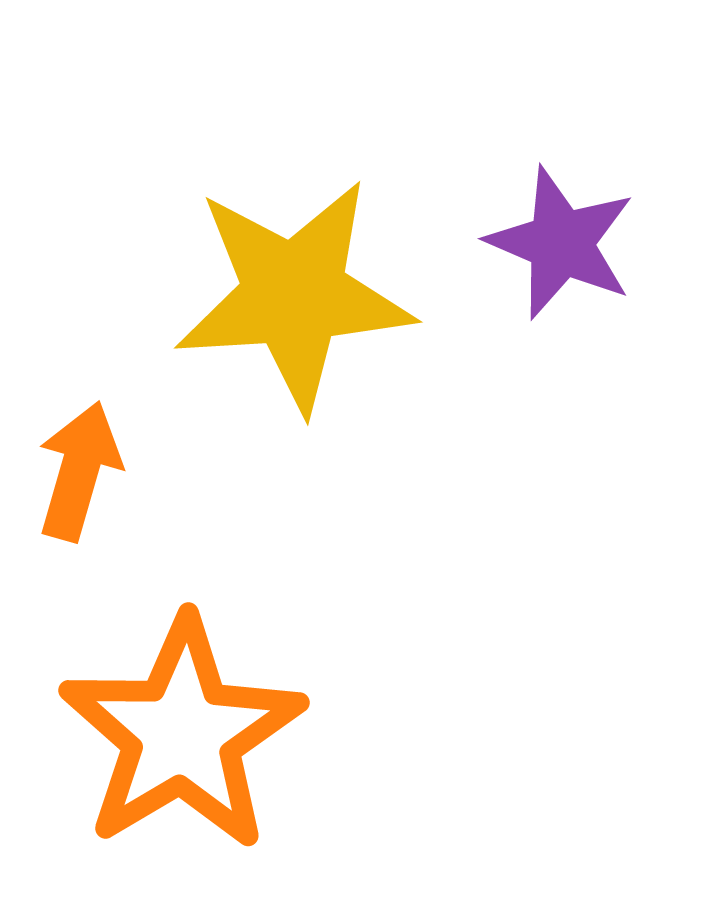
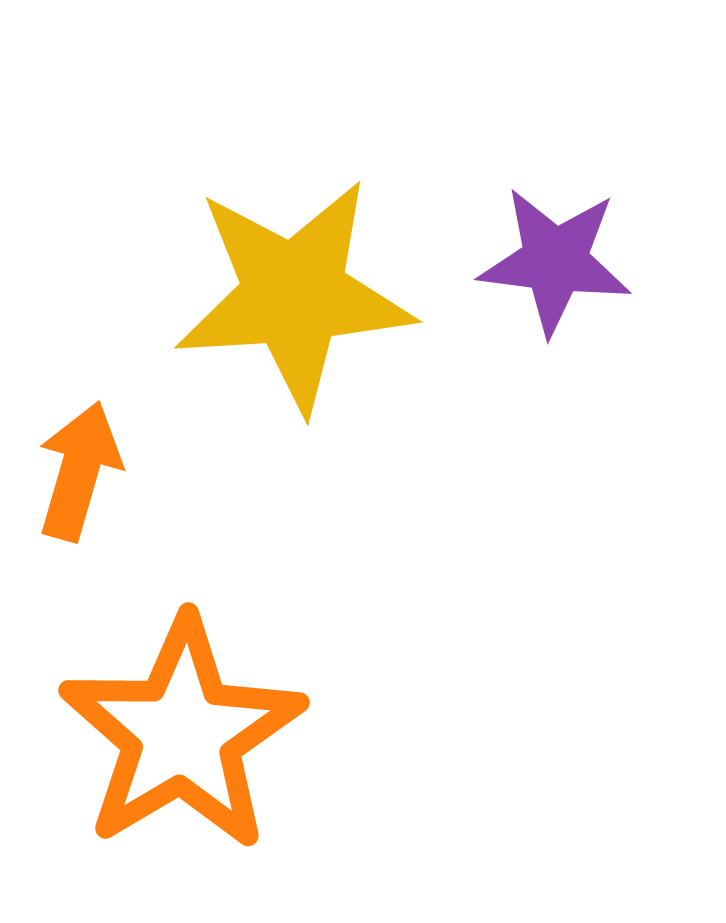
purple star: moved 6 px left, 18 px down; rotated 16 degrees counterclockwise
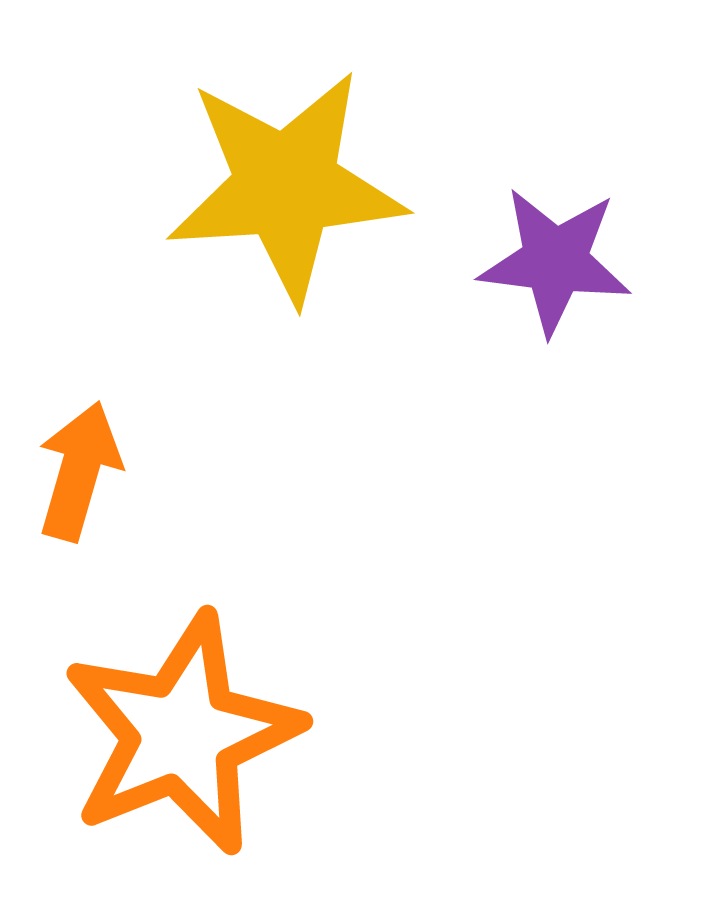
yellow star: moved 8 px left, 109 px up
orange star: rotated 9 degrees clockwise
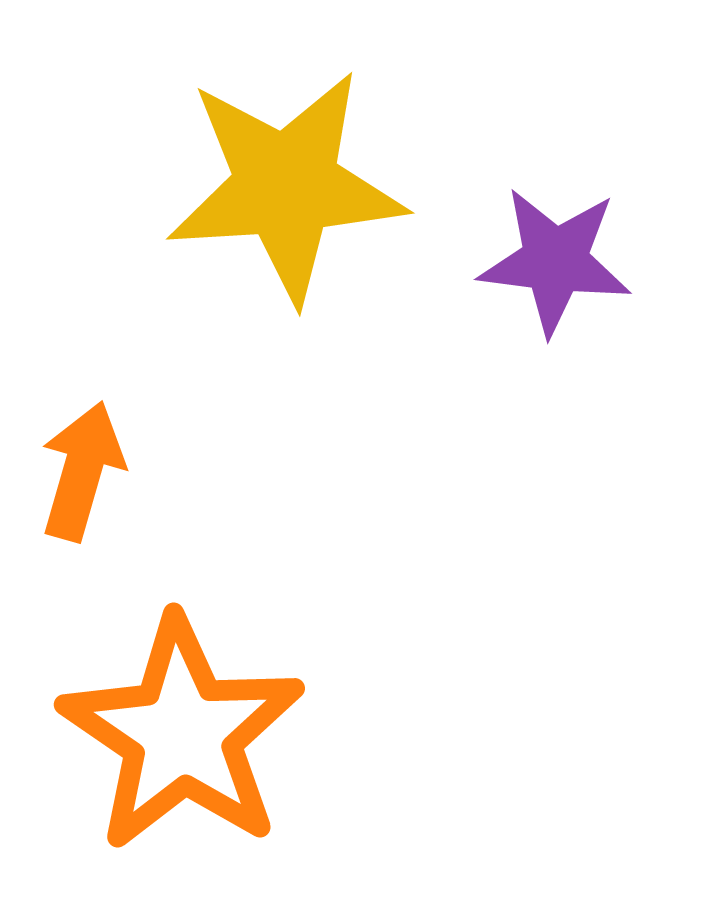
orange arrow: moved 3 px right
orange star: rotated 16 degrees counterclockwise
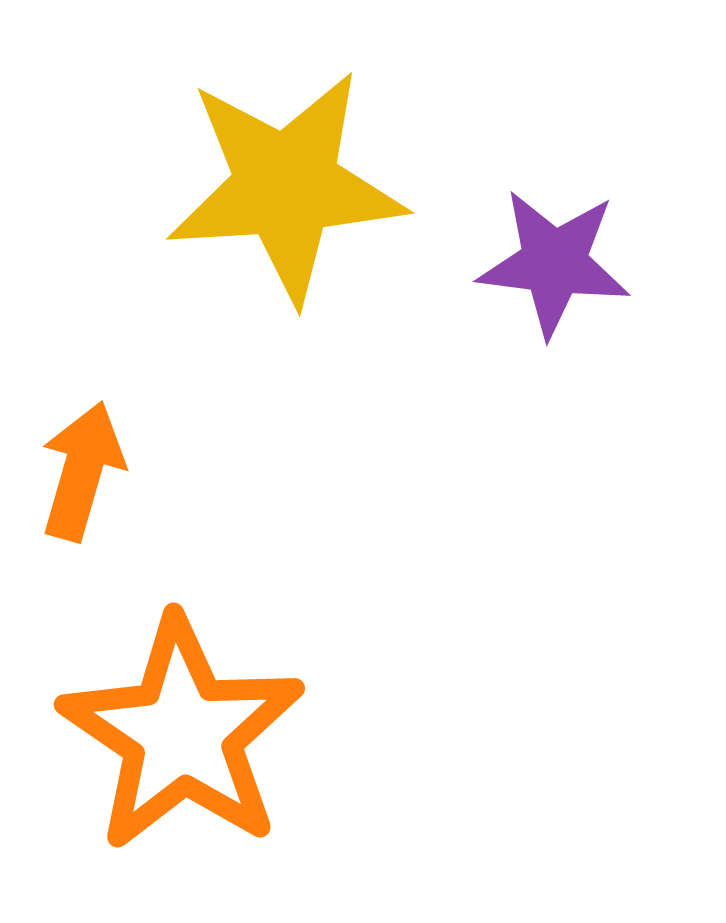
purple star: moved 1 px left, 2 px down
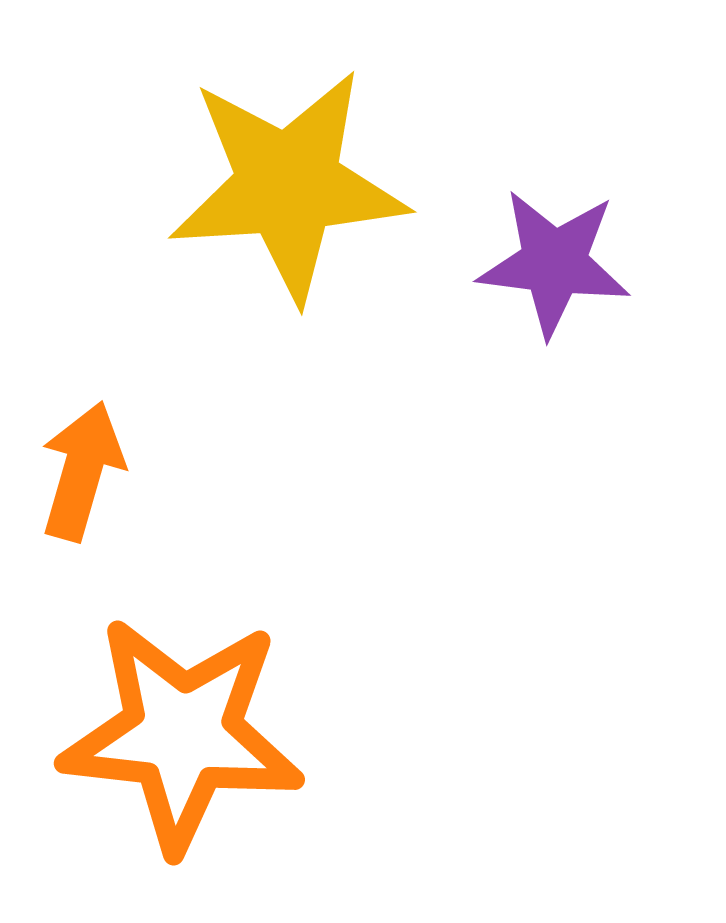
yellow star: moved 2 px right, 1 px up
orange star: rotated 28 degrees counterclockwise
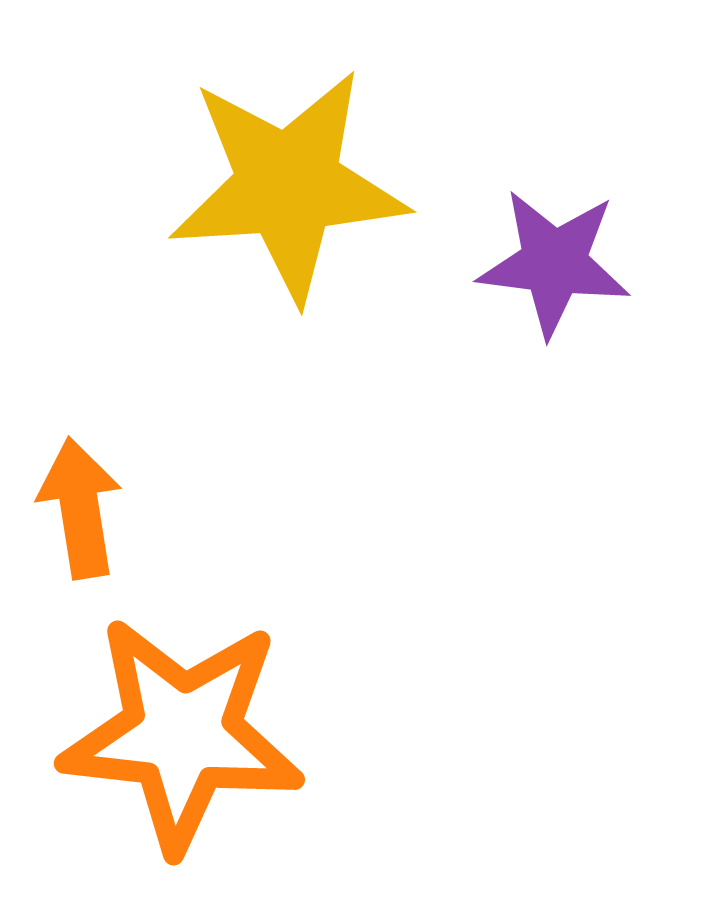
orange arrow: moved 2 px left, 37 px down; rotated 25 degrees counterclockwise
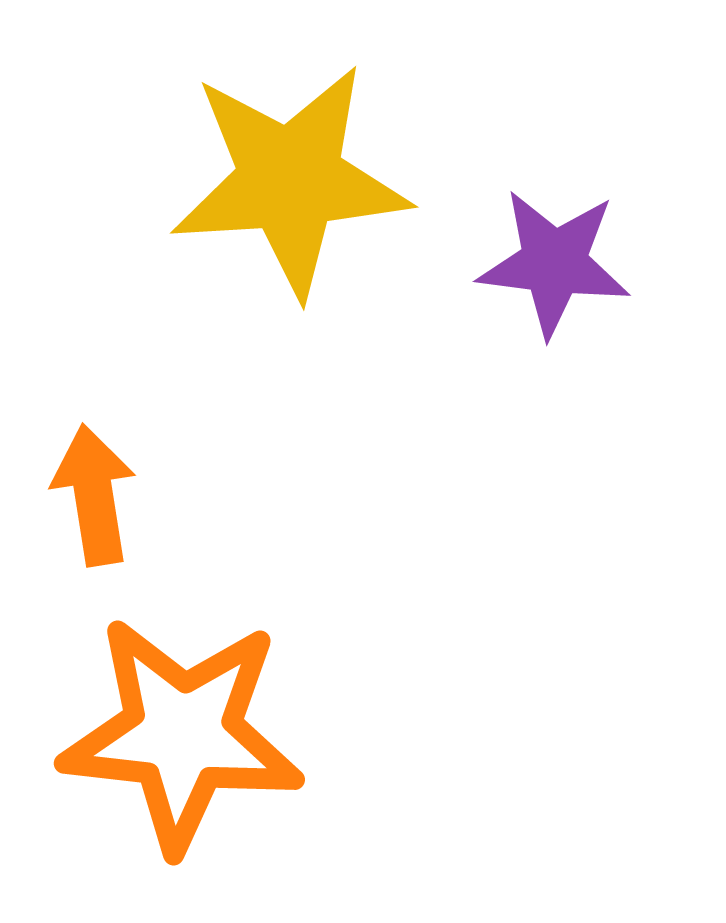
yellow star: moved 2 px right, 5 px up
orange arrow: moved 14 px right, 13 px up
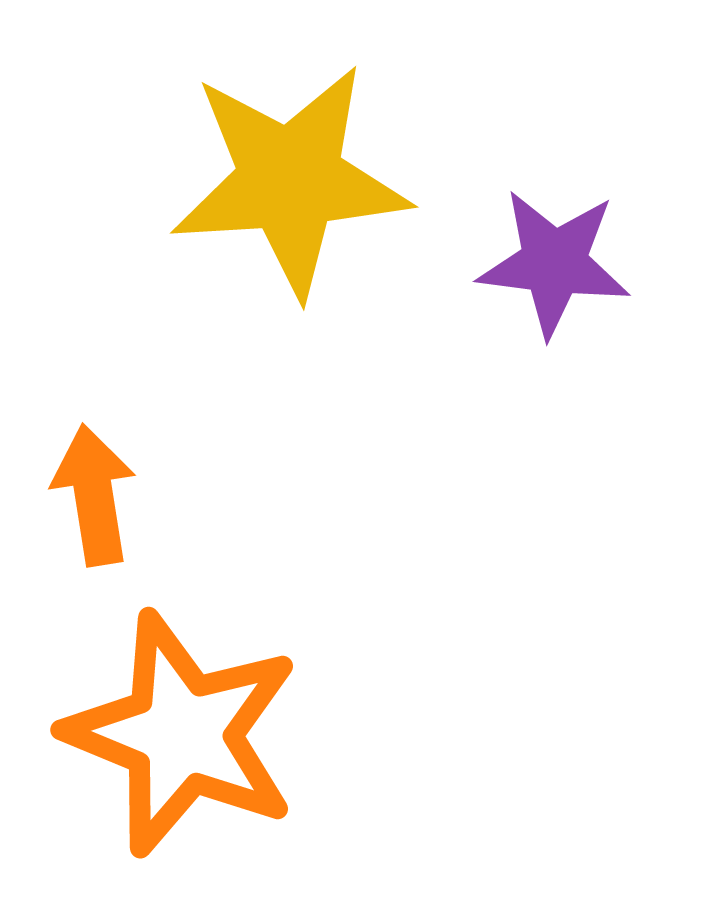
orange star: rotated 16 degrees clockwise
